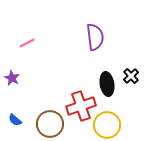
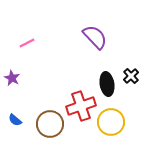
purple semicircle: rotated 36 degrees counterclockwise
yellow circle: moved 4 px right, 3 px up
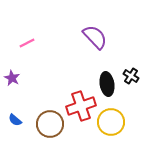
black cross: rotated 14 degrees counterclockwise
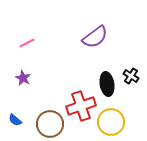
purple semicircle: rotated 96 degrees clockwise
purple star: moved 11 px right
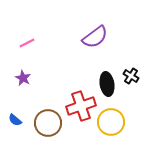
brown circle: moved 2 px left, 1 px up
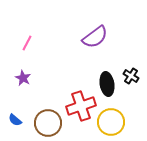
pink line: rotated 35 degrees counterclockwise
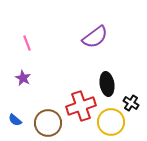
pink line: rotated 49 degrees counterclockwise
black cross: moved 27 px down
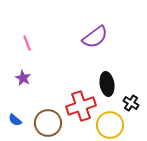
yellow circle: moved 1 px left, 3 px down
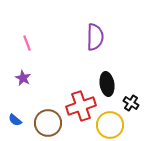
purple semicircle: rotated 52 degrees counterclockwise
